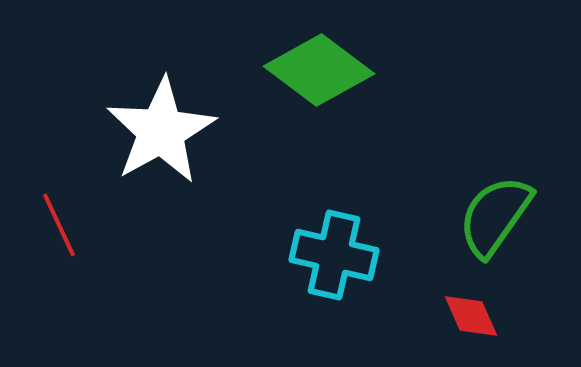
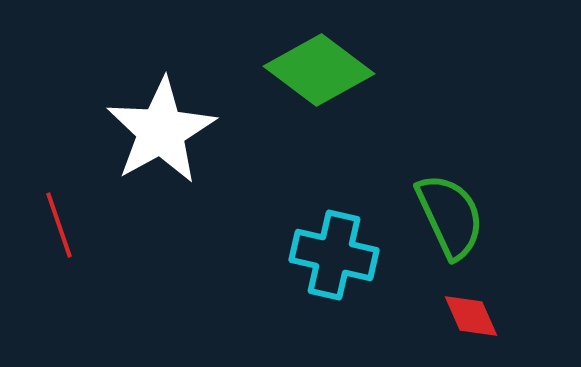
green semicircle: moved 45 px left; rotated 120 degrees clockwise
red line: rotated 6 degrees clockwise
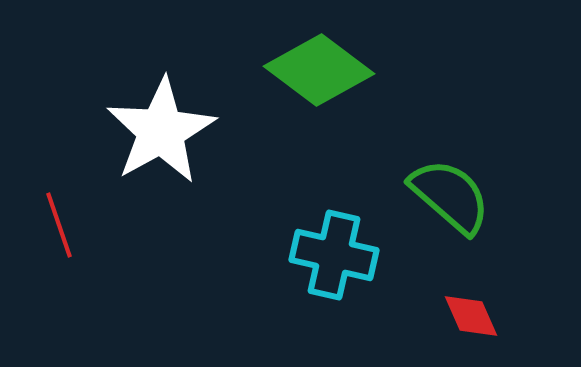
green semicircle: moved 20 px up; rotated 24 degrees counterclockwise
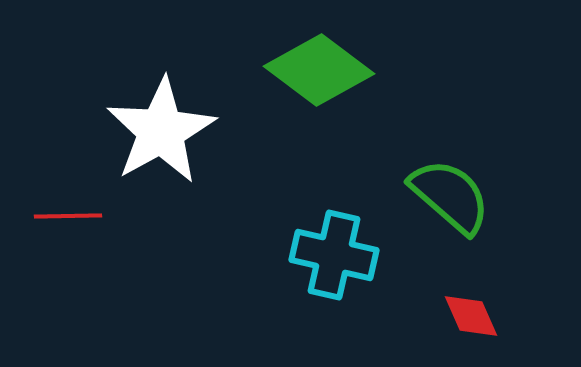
red line: moved 9 px right, 9 px up; rotated 72 degrees counterclockwise
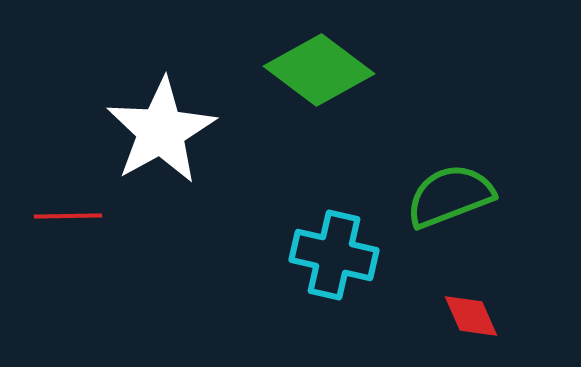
green semicircle: rotated 62 degrees counterclockwise
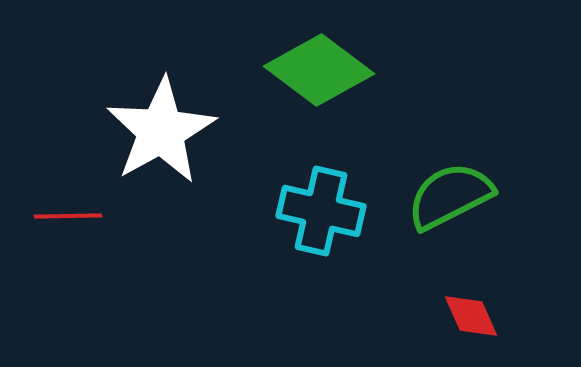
green semicircle: rotated 6 degrees counterclockwise
cyan cross: moved 13 px left, 44 px up
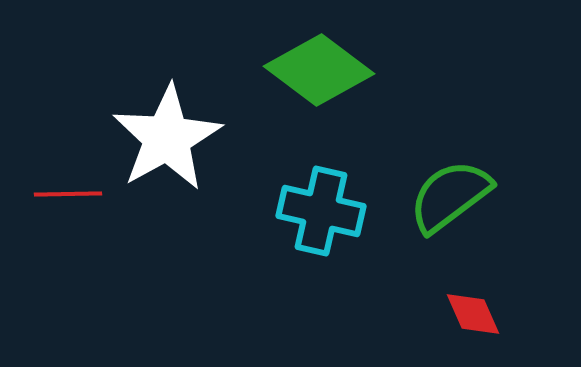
white star: moved 6 px right, 7 px down
green semicircle: rotated 10 degrees counterclockwise
red line: moved 22 px up
red diamond: moved 2 px right, 2 px up
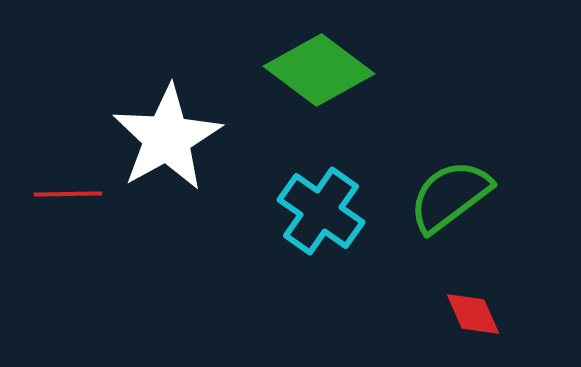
cyan cross: rotated 22 degrees clockwise
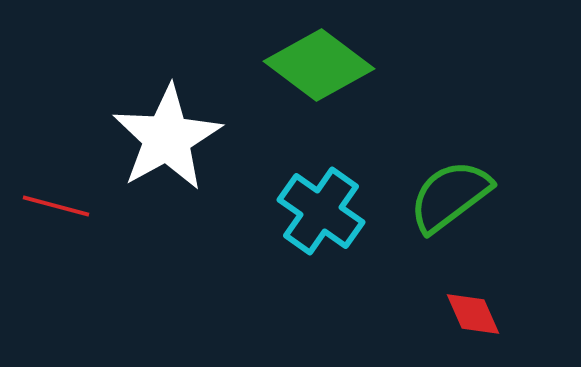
green diamond: moved 5 px up
red line: moved 12 px left, 12 px down; rotated 16 degrees clockwise
